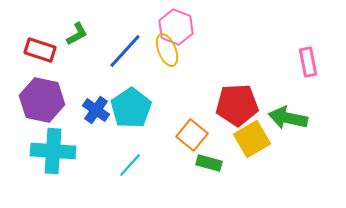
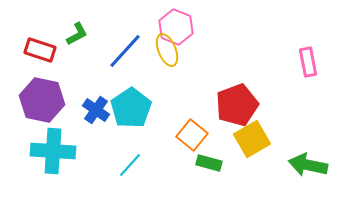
red pentagon: rotated 18 degrees counterclockwise
green arrow: moved 20 px right, 47 px down
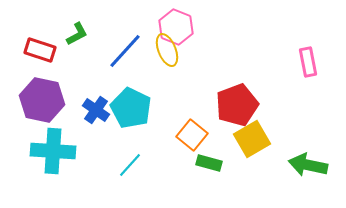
cyan pentagon: rotated 12 degrees counterclockwise
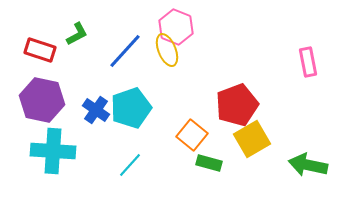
cyan pentagon: rotated 27 degrees clockwise
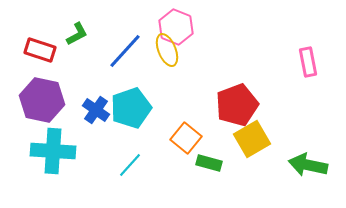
orange square: moved 6 px left, 3 px down
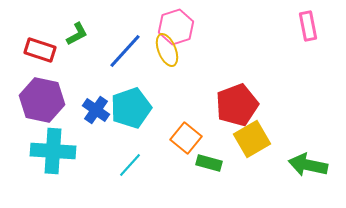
pink hexagon: rotated 20 degrees clockwise
pink rectangle: moved 36 px up
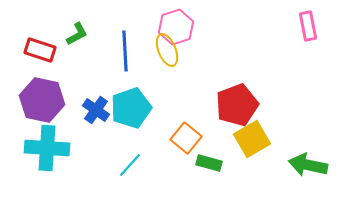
blue line: rotated 45 degrees counterclockwise
cyan cross: moved 6 px left, 3 px up
